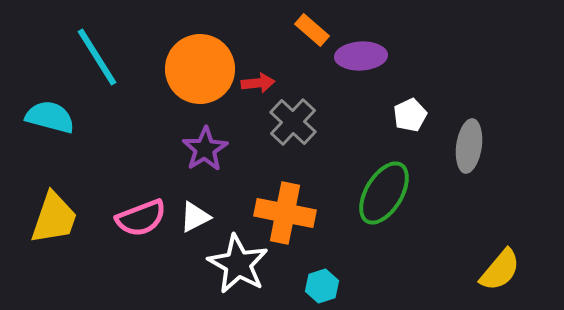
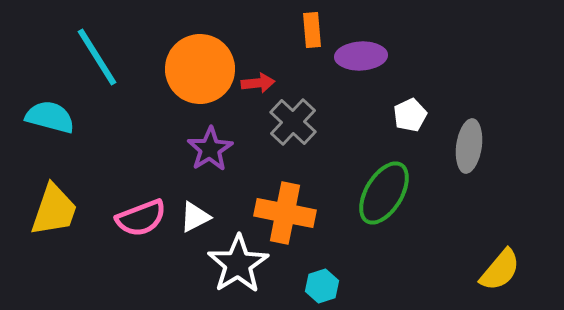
orange rectangle: rotated 44 degrees clockwise
purple star: moved 5 px right
yellow trapezoid: moved 8 px up
white star: rotated 10 degrees clockwise
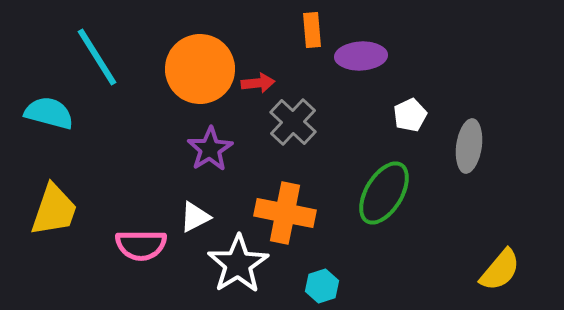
cyan semicircle: moved 1 px left, 4 px up
pink semicircle: moved 27 px down; rotated 21 degrees clockwise
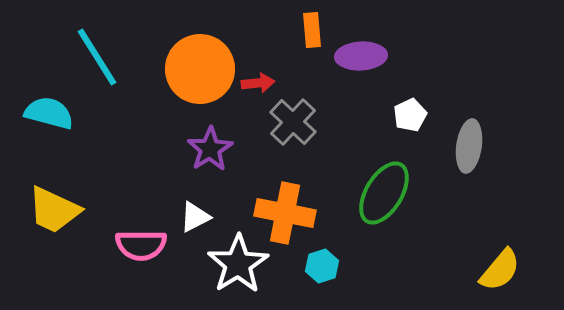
yellow trapezoid: rotated 96 degrees clockwise
cyan hexagon: moved 20 px up
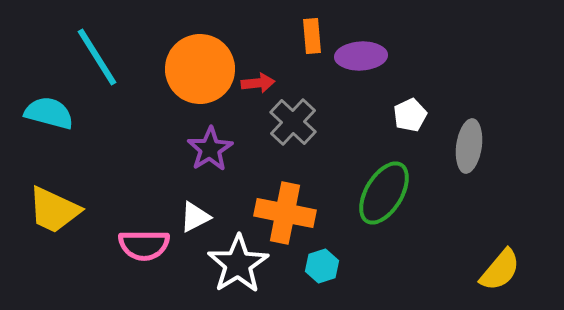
orange rectangle: moved 6 px down
pink semicircle: moved 3 px right
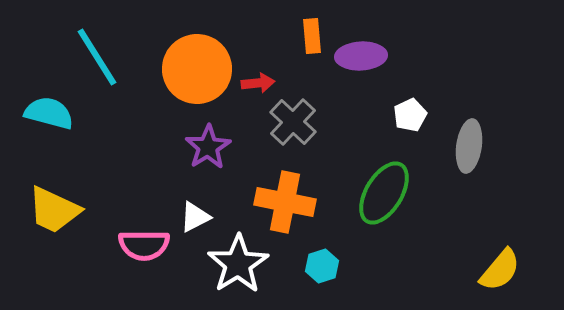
orange circle: moved 3 px left
purple star: moved 2 px left, 2 px up
orange cross: moved 11 px up
